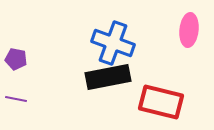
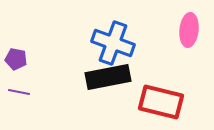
purple line: moved 3 px right, 7 px up
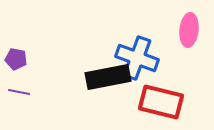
blue cross: moved 24 px right, 15 px down
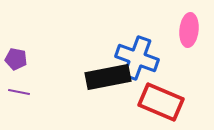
red rectangle: rotated 9 degrees clockwise
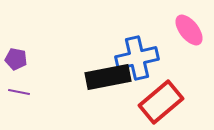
pink ellipse: rotated 44 degrees counterclockwise
blue cross: rotated 33 degrees counterclockwise
red rectangle: rotated 63 degrees counterclockwise
